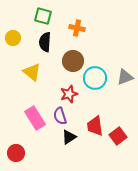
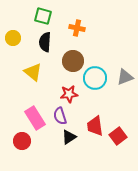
yellow triangle: moved 1 px right
red star: rotated 12 degrees clockwise
red circle: moved 6 px right, 12 px up
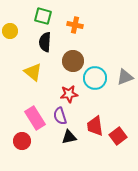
orange cross: moved 2 px left, 3 px up
yellow circle: moved 3 px left, 7 px up
black triangle: rotated 21 degrees clockwise
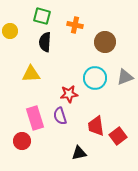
green square: moved 1 px left
brown circle: moved 32 px right, 19 px up
yellow triangle: moved 2 px left, 2 px down; rotated 42 degrees counterclockwise
pink rectangle: rotated 15 degrees clockwise
red trapezoid: moved 1 px right
black triangle: moved 10 px right, 16 px down
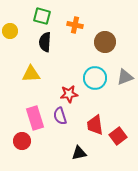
red trapezoid: moved 1 px left, 1 px up
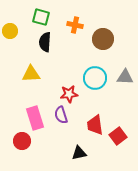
green square: moved 1 px left, 1 px down
brown circle: moved 2 px left, 3 px up
gray triangle: rotated 24 degrees clockwise
purple semicircle: moved 1 px right, 1 px up
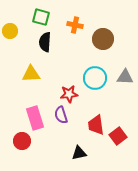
red trapezoid: moved 1 px right
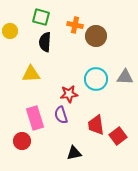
brown circle: moved 7 px left, 3 px up
cyan circle: moved 1 px right, 1 px down
black triangle: moved 5 px left
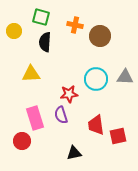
yellow circle: moved 4 px right
brown circle: moved 4 px right
red square: rotated 24 degrees clockwise
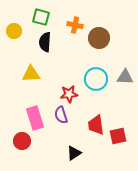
brown circle: moved 1 px left, 2 px down
black triangle: rotated 21 degrees counterclockwise
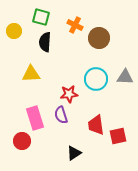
orange cross: rotated 14 degrees clockwise
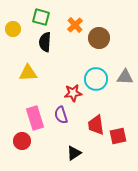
orange cross: rotated 21 degrees clockwise
yellow circle: moved 1 px left, 2 px up
yellow triangle: moved 3 px left, 1 px up
red star: moved 4 px right, 1 px up
